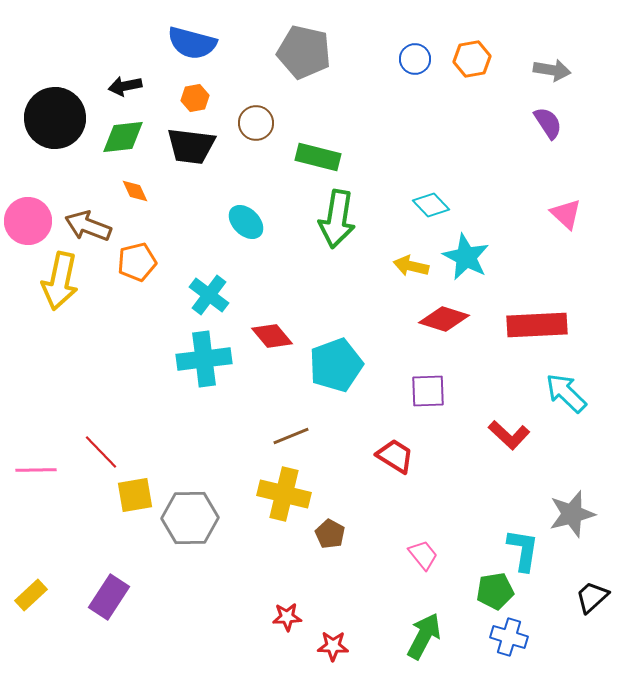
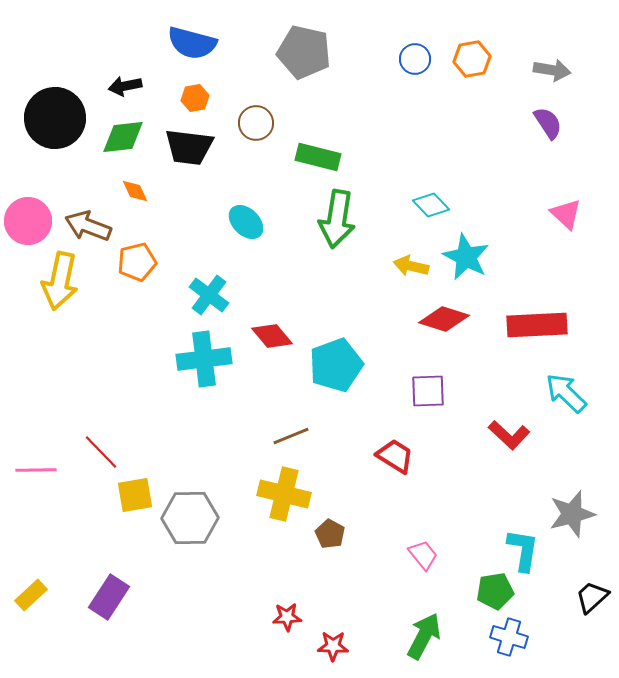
black trapezoid at (191, 146): moved 2 px left, 1 px down
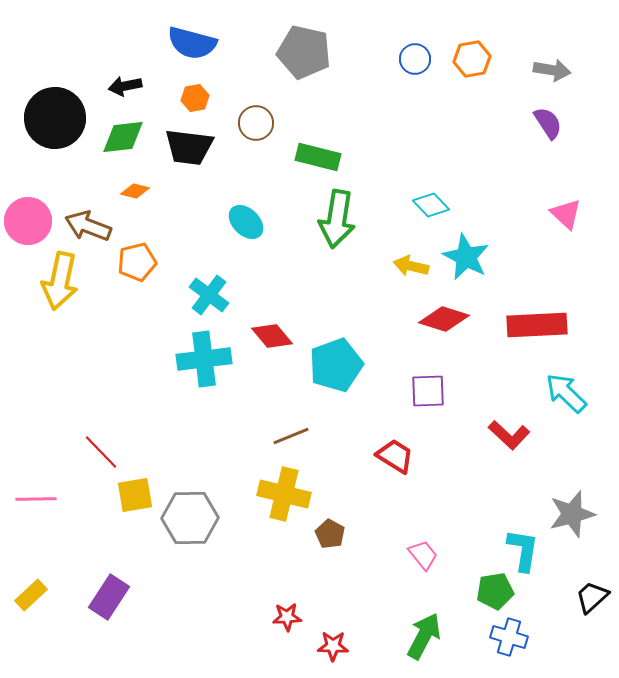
orange diamond at (135, 191): rotated 52 degrees counterclockwise
pink line at (36, 470): moved 29 px down
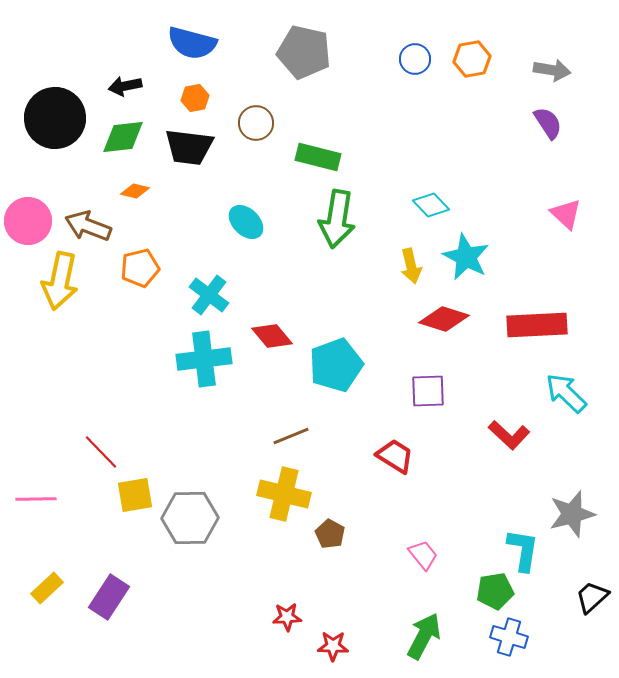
orange pentagon at (137, 262): moved 3 px right, 6 px down
yellow arrow at (411, 266): rotated 116 degrees counterclockwise
yellow rectangle at (31, 595): moved 16 px right, 7 px up
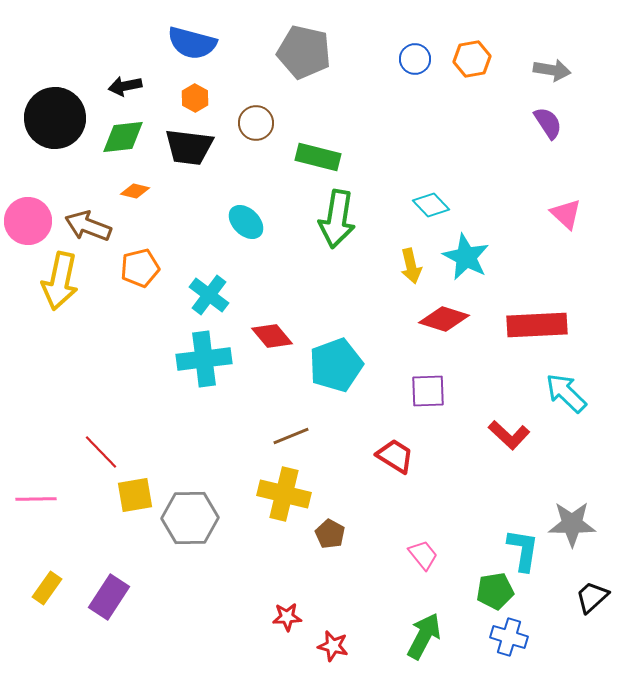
orange hexagon at (195, 98): rotated 20 degrees counterclockwise
gray star at (572, 514): moved 10 px down; rotated 15 degrees clockwise
yellow rectangle at (47, 588): rotated 12 degrees counterclockwise
red star at (333, 646): rotated 12 degrees clockwise
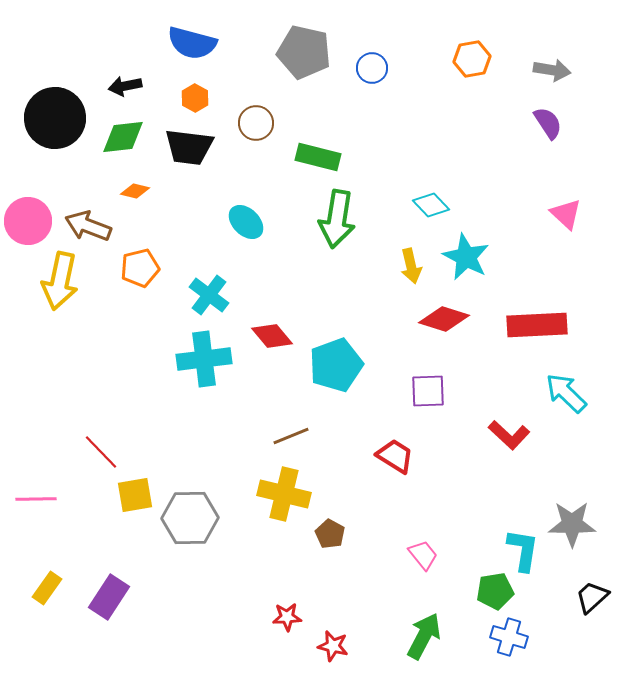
blue circle at (415, 59): moved 43 px left, 9 px down
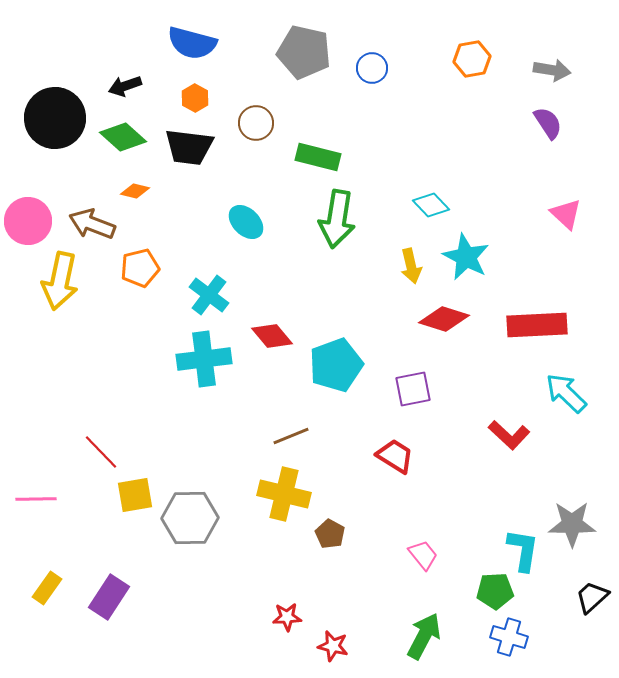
black arrow at (125, 86): rotated 8 degrees counterclockwise
green diamond at (123, 137): rotated 48 degrees clockwise
brown arrow at (88, 226): moved 4 px right, 2 px up
purple square at (428, 391): moved 15 px left, 2 px up; rotated 9 degrees counterclockwise
green pentagon at (495, 591): rotated 6 degrees clockwise
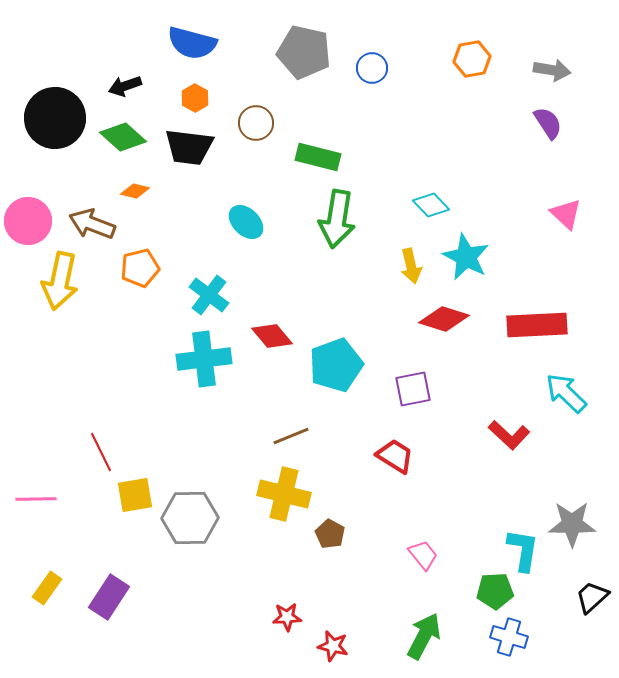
red line at (101, 452): rotated 18 degrees clockwise
